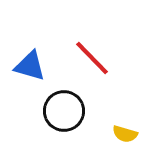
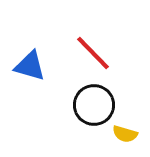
red line: moved 1 px right, 5 px up
black circle: moved 30 px right, 6 px up
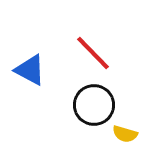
blue triangle: moved 4 px down; rotated 12 degrees clockwise
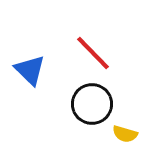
blue triangle: rotated 16 degrees clockwise
black circle: moved 2 px left, 1 px up
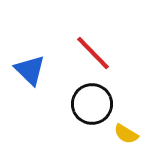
yellow semicircle: moved 1 px right; rotated 15 degrees clockwise
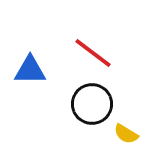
red line: rotated 9 degrees counterclockwise
blue triangle: rotated 44 degrees counterclockwise
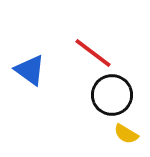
blue triangle: rotated 36 degrees clockwise
black circle: moved 20 px right, 9 px up
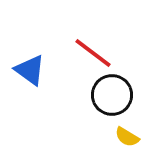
yellow semicircle: moved 1 px right, 3 px down
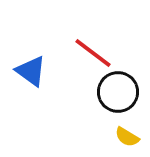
blue triangle: moved 1 px right, 1 px down
black circle: moved 6 px right, 3 px up
